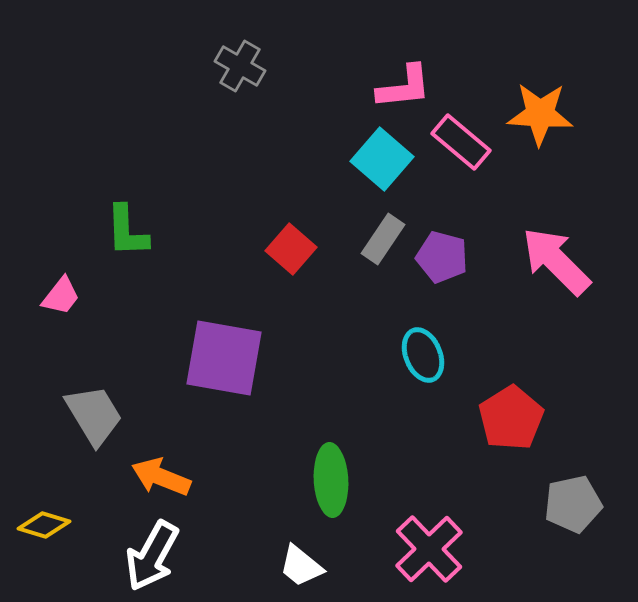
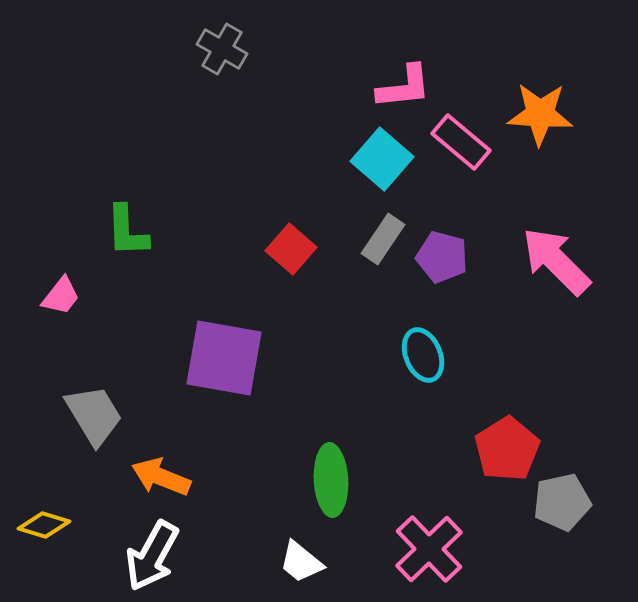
gray cross: moved 18 px left, 17 px up
red pentagon: moved 4 px left, 31 px down
gray pentagon: moved 11 px left, 2 px up
white trapezoid: moved 4 px up
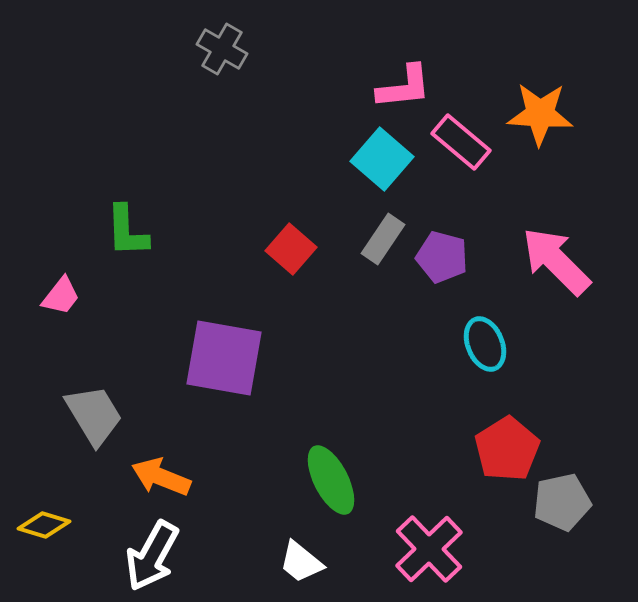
cyan ellipse: moved 62 px right, 11 px up
green ellipse: rotated 24 degrees counterclockwise
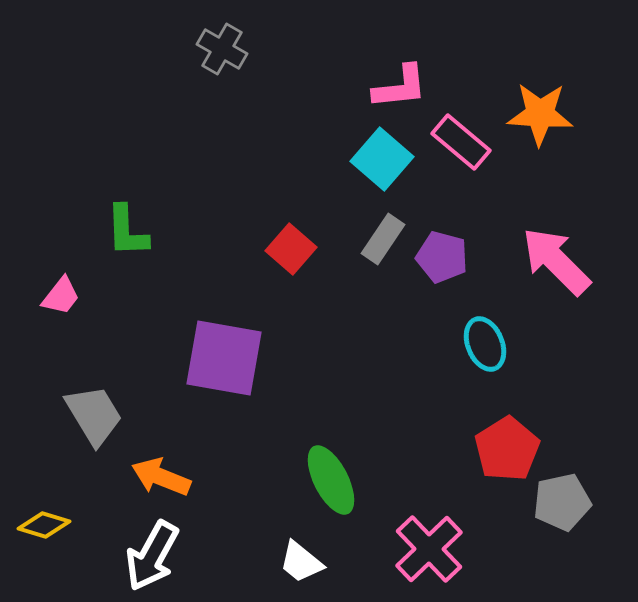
pink L-shape: moved 4 px left
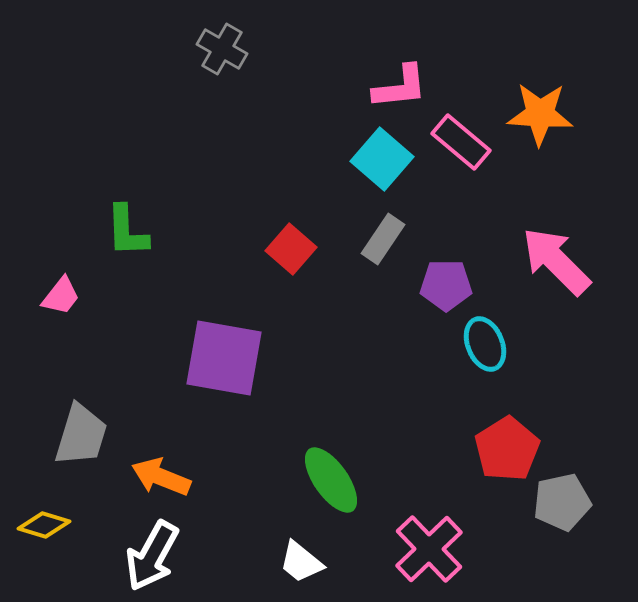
purple pentagon: moved 4 px right, 28 px down; rotated 15 degrees counterclockwise
gray trapezoid: moved 13 px left, 20 px down; rotated 48 degrees clockwise
green ellipse: rotated 8 degrees counterclockwise
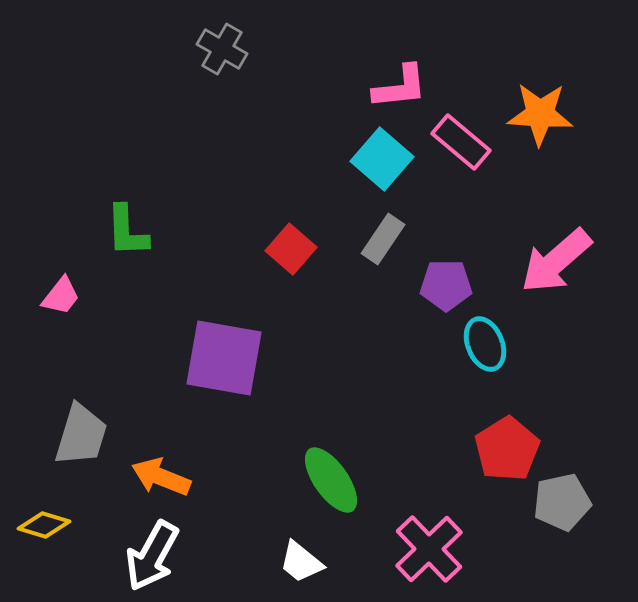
pink arrow: rotated 86 degrees counterclockwise
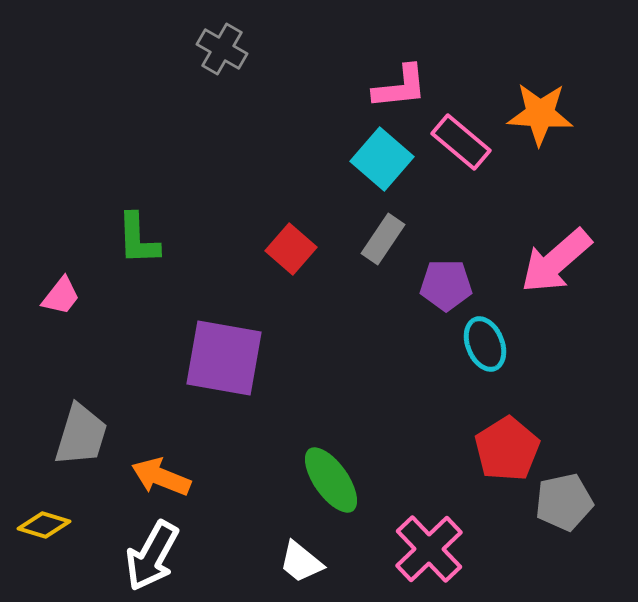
green L-shape: moved 11 px right, 8 px down
gray pentagon: moved 2 px right
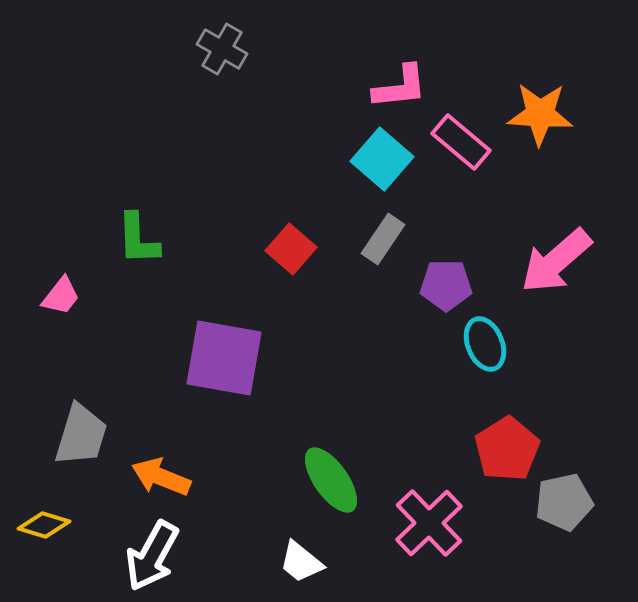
pink cross: moved 26 px up
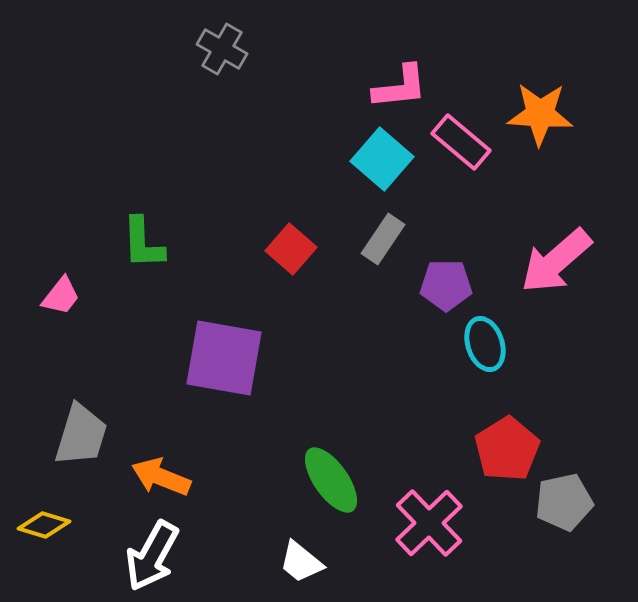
green L-shape: moved 5 px right, 4 px down
cyan ellipse: rotated 4 degrees clockwise
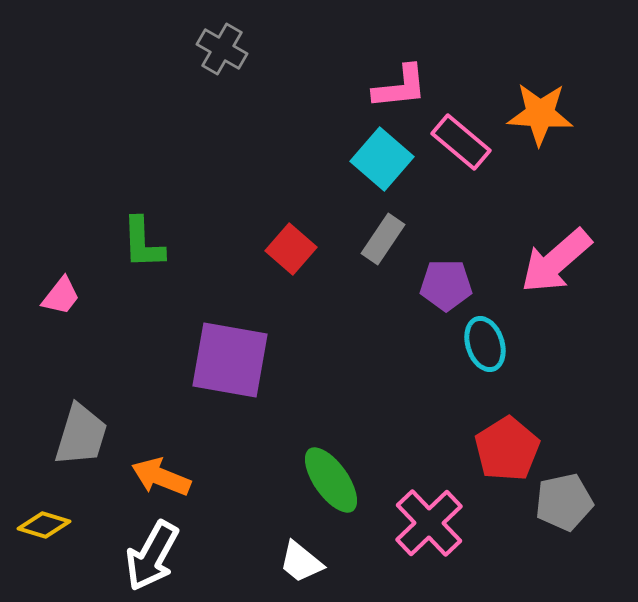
purple square: moved 6 px right, 2 px down
